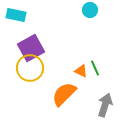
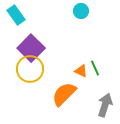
cyan circle: moved 9 px left, 1 px down
cyan rectangle: rotated 42 degrees clockwise
purple square: rotated 16 degrees counterclockwise
yellow circle: moved 1 px down
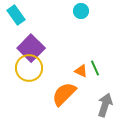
yellow circle: moved 1 px left, 1 px up
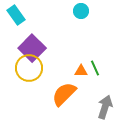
purple square: moved 1 px right
orange triangle: rotated 24 degrees counterclockwise
gray arrow: moved 2 px down
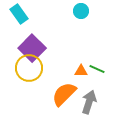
cyan rectangle: moved 3 px right, 1 px up
green line: moved 2 px right, 1 px down; rotated 42 degrees counterclockwise
gray arrow: moved 16 px left, 5 px up
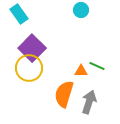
cyan circle: moved 1 px up
green line: moved 3 px up
orange semicircle: rotated 28 degrees counterclockwise
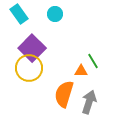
cyan circle: moved 26 px left, 4 px down
green line: moved 4 px left, 5 px up; rotated 35 degrees clockwise
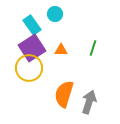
cyan rectangle: moved 13 px right, 11 px down
purple square: rotated 12 degrees clockwise
green line: moved 13 px up; rotated 49 degrees clockwise
orange triangle: moved 20 px left, 21 px up
